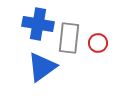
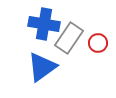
blue cross: moved 6 px right
gray rectangle: rotated 28 degrees clockwise
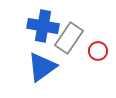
blue cross: moved 1 px left, 2 px down
red circle: moved 8 px down
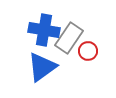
blue cross: moved 1 px right, 4 px down
red circle: moved 10 px left
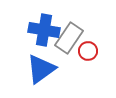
blue triangle: moved 1 px left, 2 px down
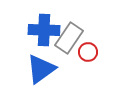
blue cross: rotated 8 degrees counterclockwise
red circle: moved 1 px down
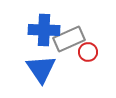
gray rectangle: moved 1 px down; rotated 32 degrees clockwise
blue triangle: rotated 28 degrees counterclockwise
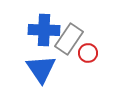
gray rectangle: rotated 32 degrees counterclockwise
red circle: moved 1 px down
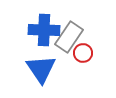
gray rectangle: moved 2 px up
red circle: moved 5 px left
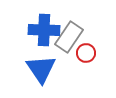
red circle: moved 3 px right
